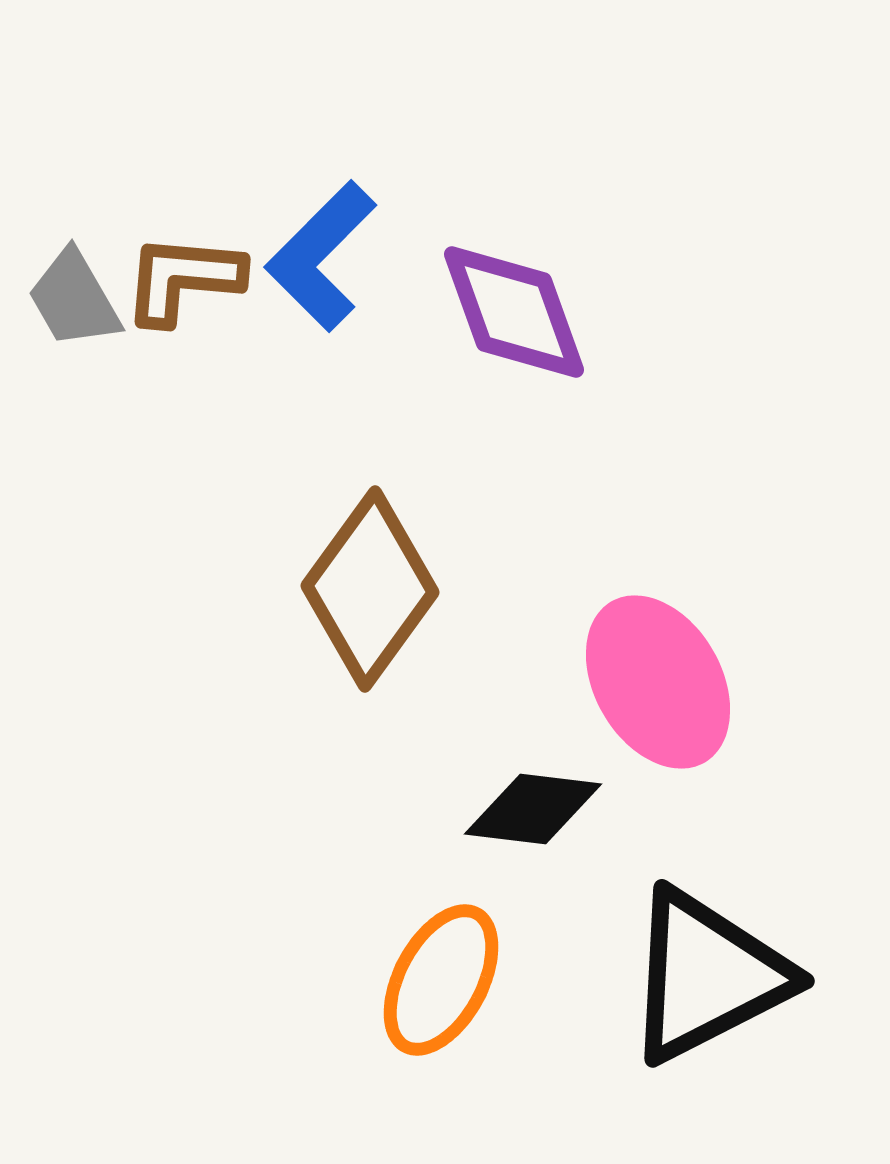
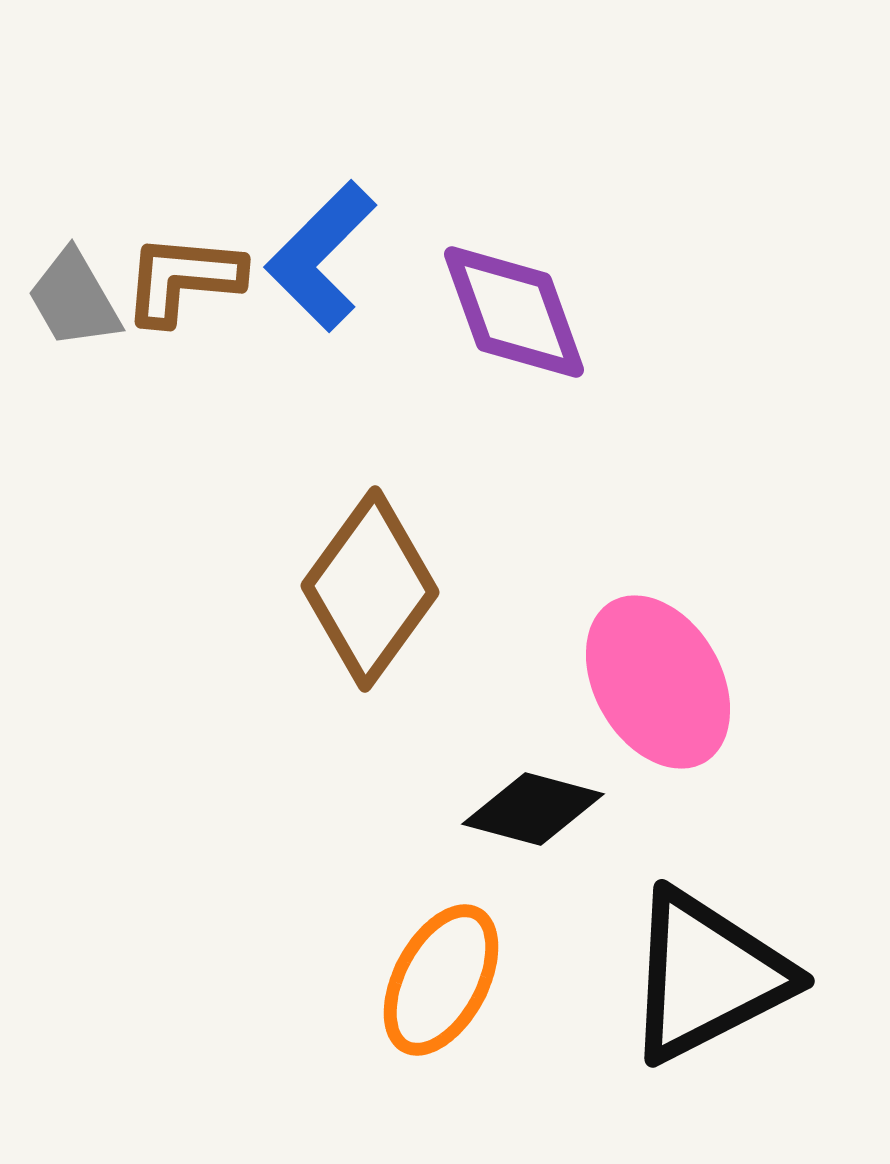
black diamond: rotated 8 degrees clockwise
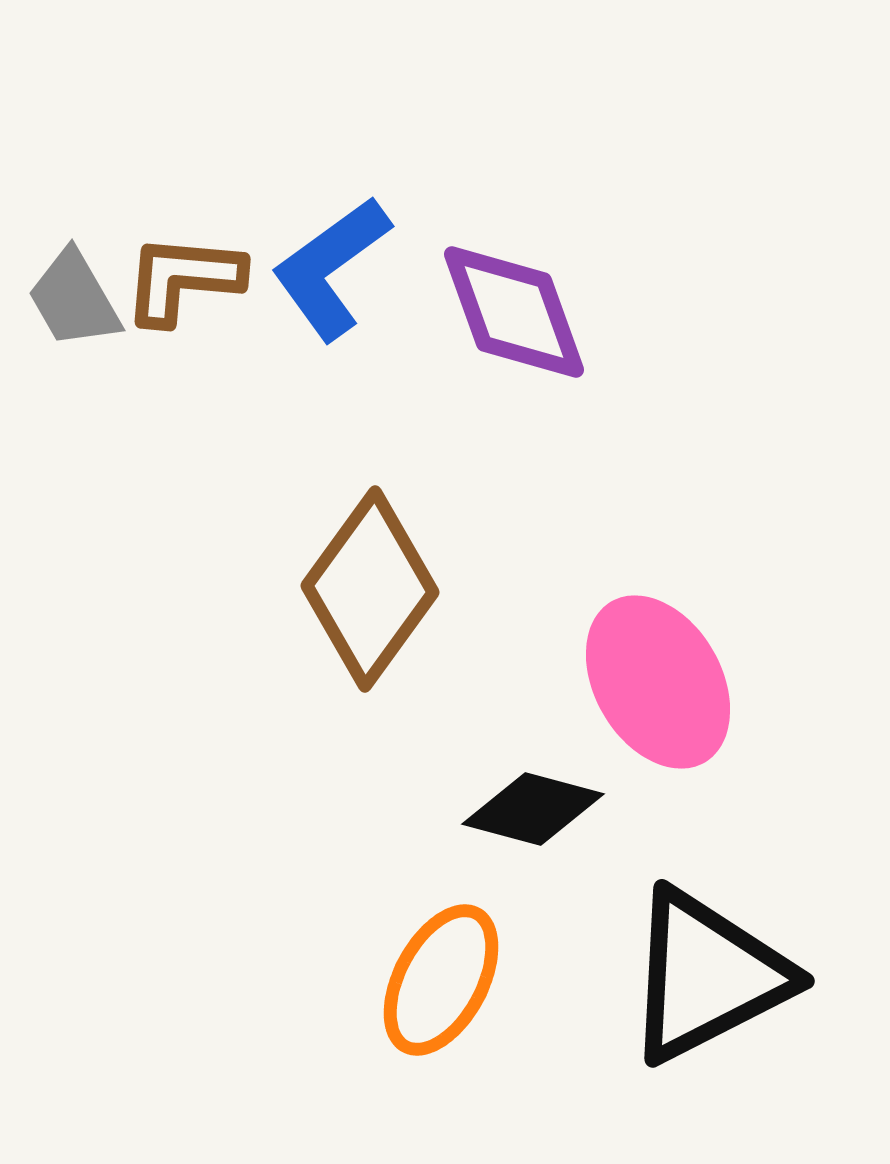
blue L-shape: moved 10 px right, 12 px down; rotated 9 degrees clockwise
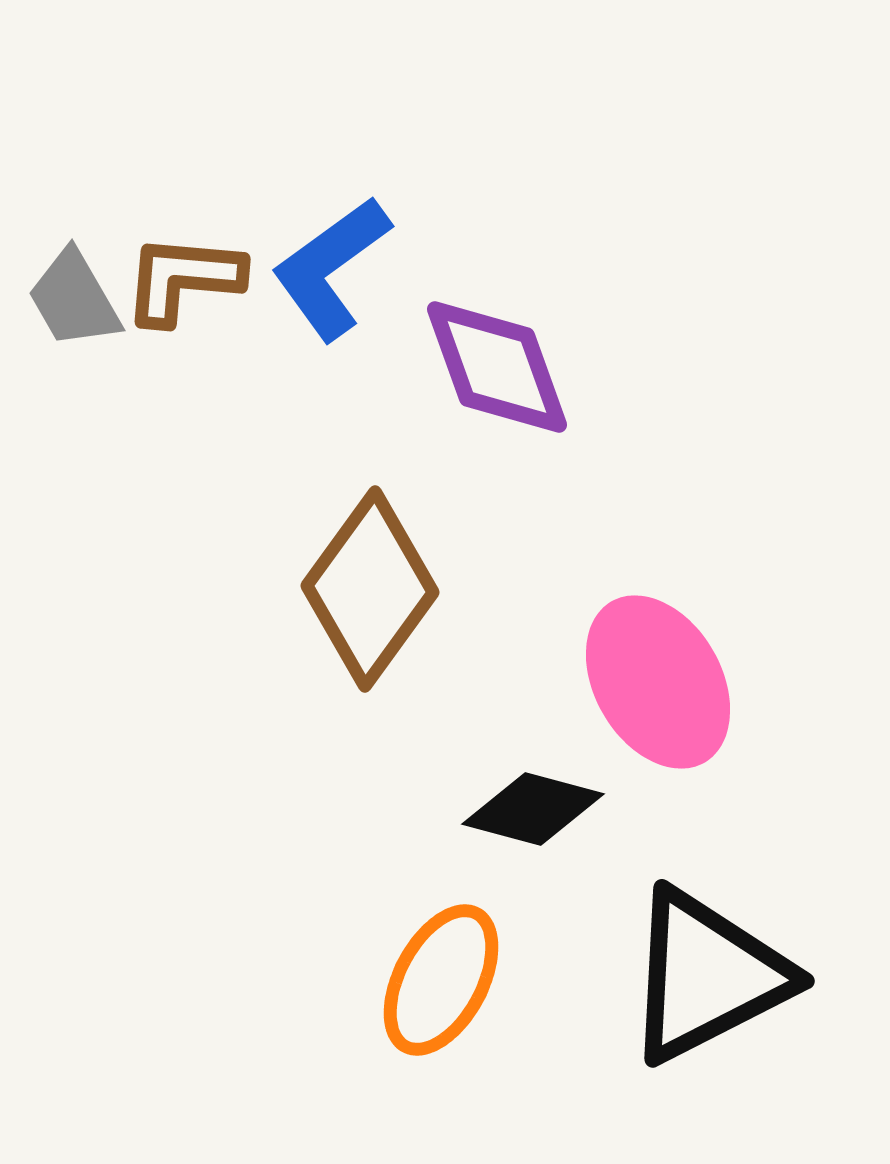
purple diamond: moved 17 px left, 55 px down
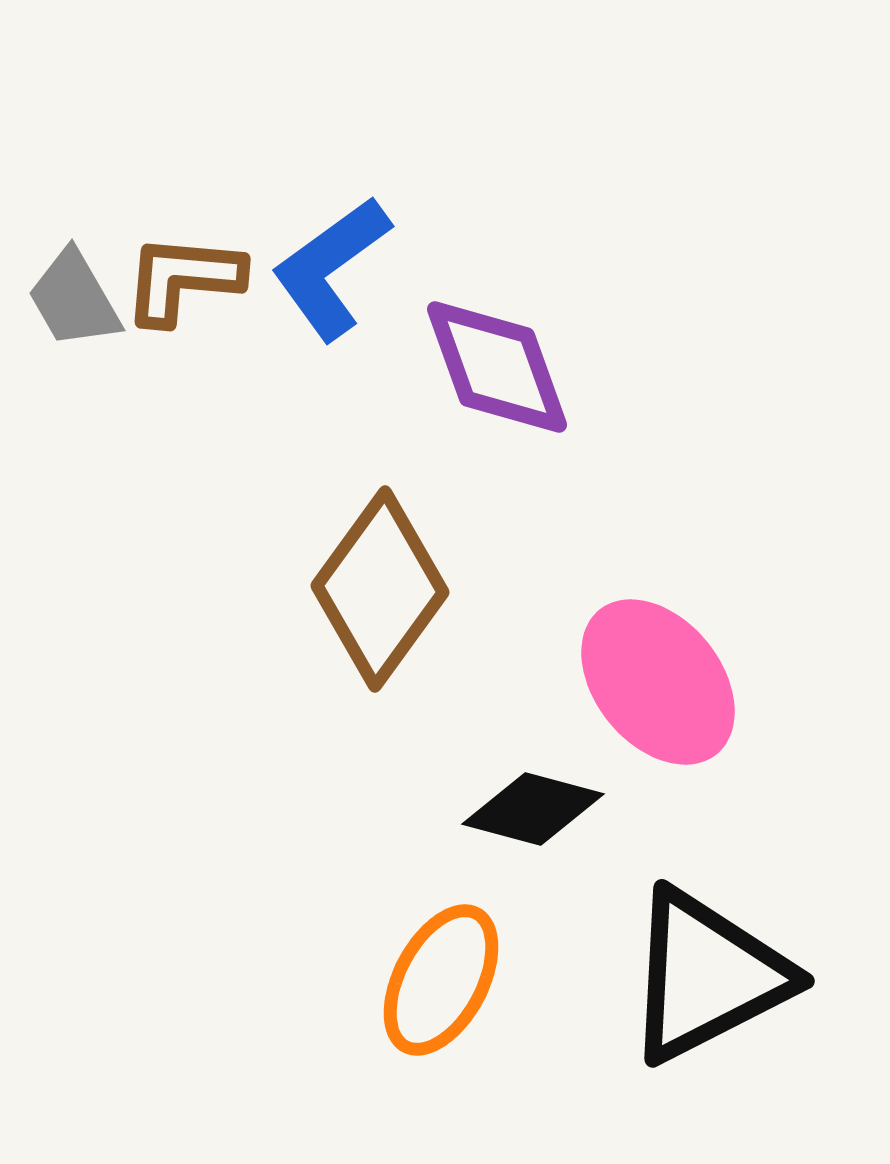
brown diamond: moved 10 px right
pink ellipse: rotated 9 degrees counterclockwise
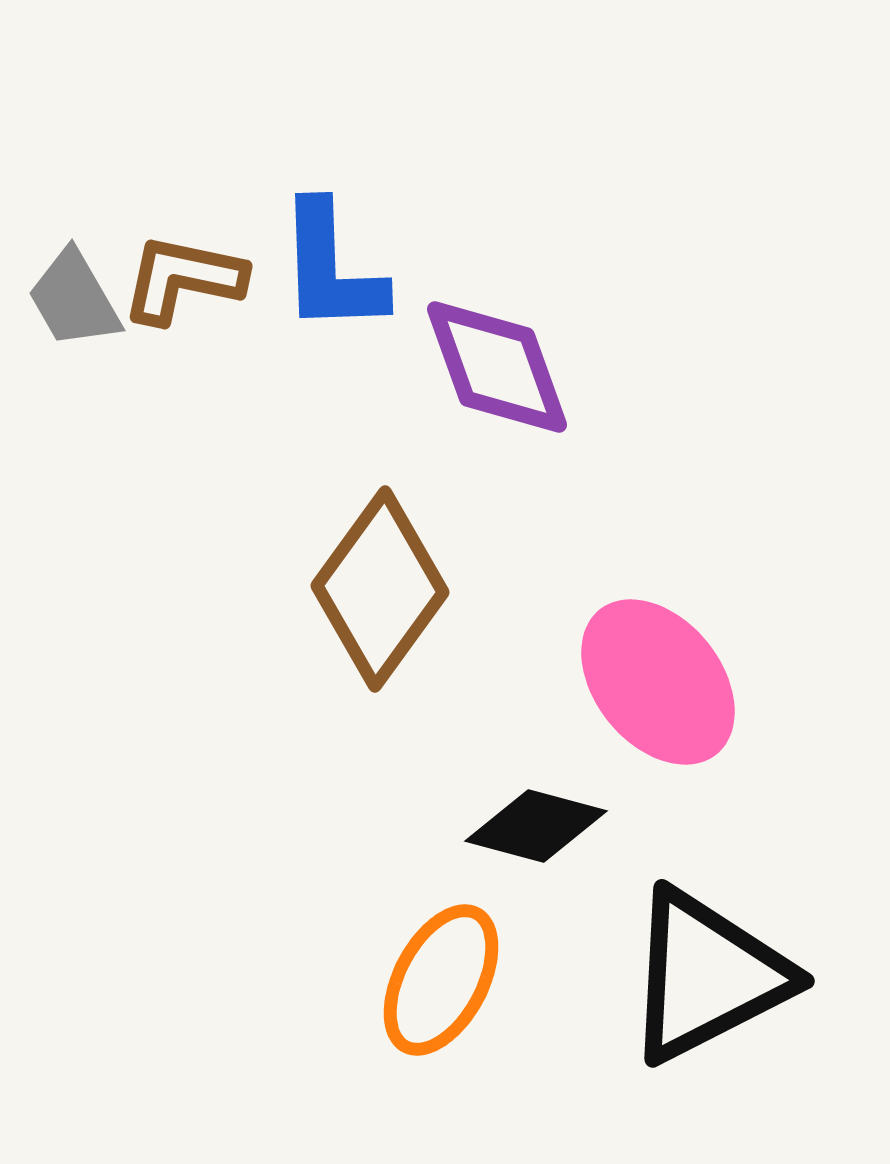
blue L-shape: rotated 56 degrees counterclockwise
brown L-shape: rotated 7 degrees clockwise
black diamond: moved 3 px right, 17 px down
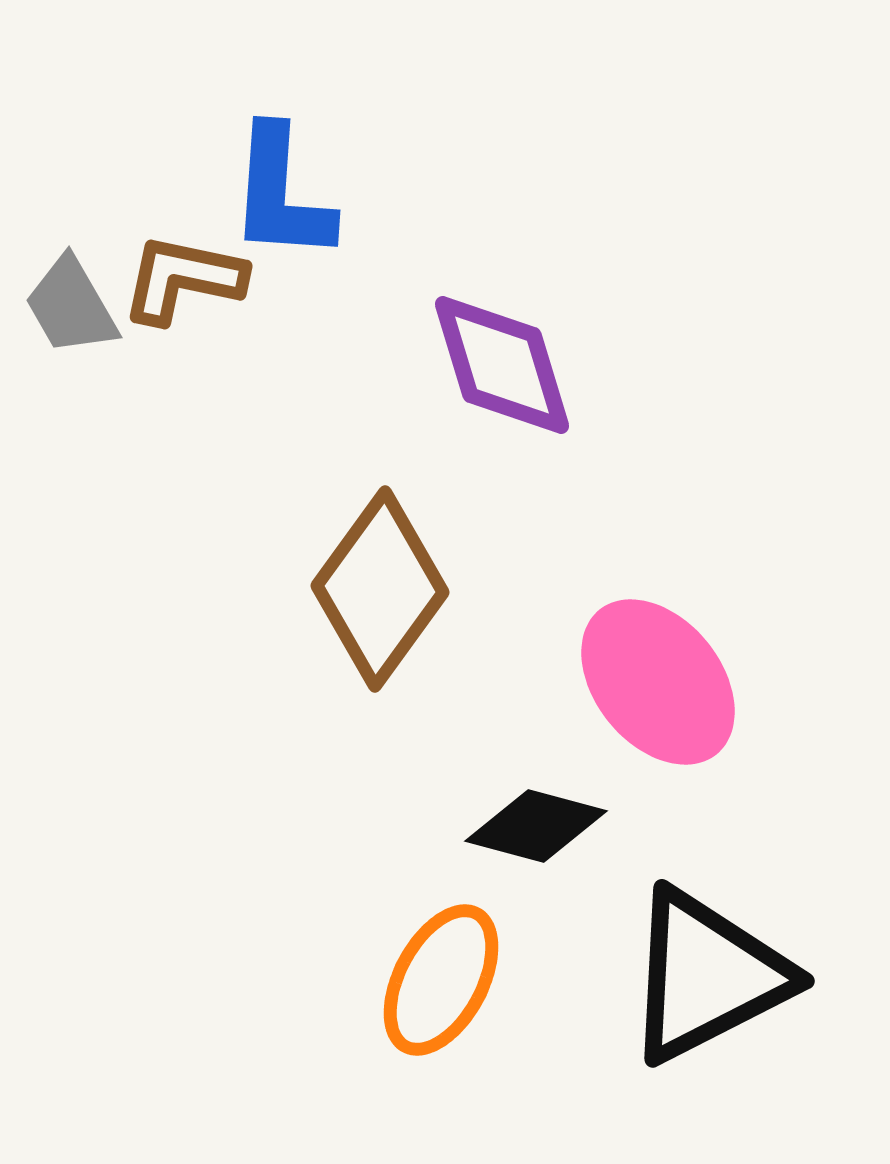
blue L-shape: moved 50 px left, 74 px up; rotated 6 degrees clockwise
gray trapezoid: moved 3 px left, 7 px down
purple diamond: moved 5 px right, 2 px up; rotated 3 degrees clockwise
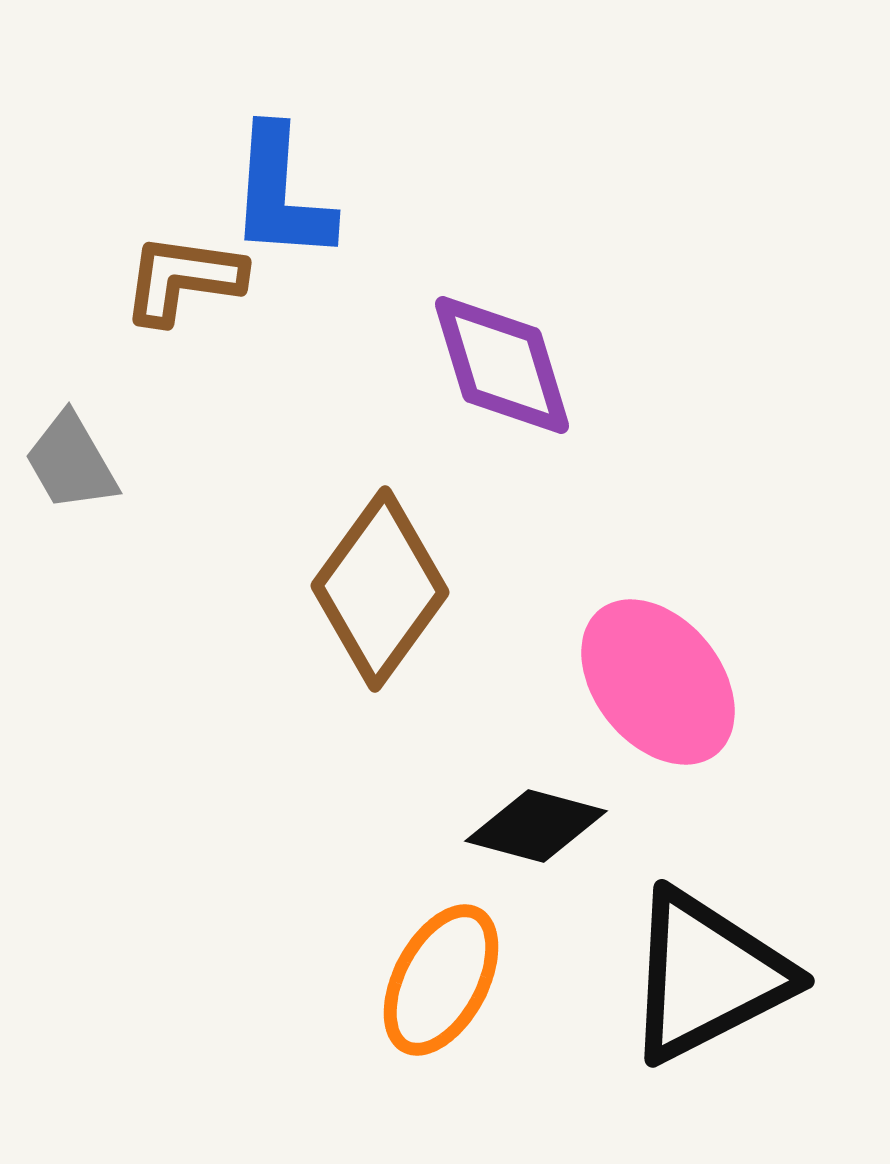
brown L-shape: rotated 4 degrees counterclockwise
gray trapezoid: moved 156 px down
